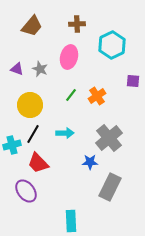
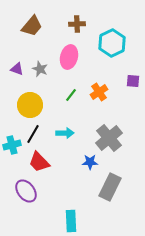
cyan hexagon: moved 2 px up
orange cross: moved 2 px right, 4 px up
red trapezoid: moved 1 px right, 1 px up
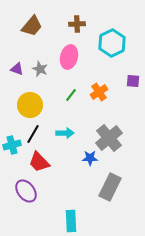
blue star: moved 4 px up
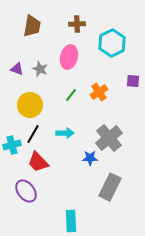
brown trapezoid: rotated 30 degrees counterclockwise
red trapezoid: moved 1 px left
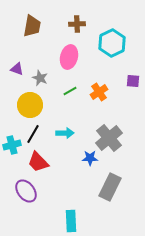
gray star: moved 9 px down
green line: moved 1 px left, 4 px up; rotated 24 degrees clockwise
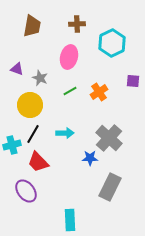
gray cross: rotated 8 degrees counterclockwise
cyan rectangle: moved 1 px left, 1 px up
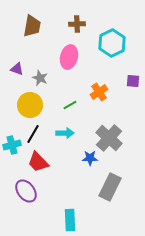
green line: moved 14 px down
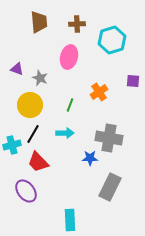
brown trapezoid: moved 7 px right, 4 px up; rotated 15 degrees counterclockwise
cyan hexagon: moved 3 px up; rotated 8 degrees clockwise
green line: rotated 40 degrees counterclockwise
gray cross: rotated 32 degrees counterclockwise
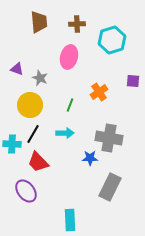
cyan cross: moved 1 px up; rotated 18 degrees clockwise
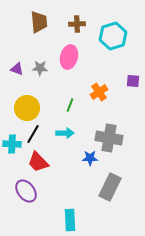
cyan hexagon: moved 1 px right, 4 px up
gray star: moved 10 px up; rotated 21 degrees counterclockwise
yellow circle: moved 3 px left, 3 px down
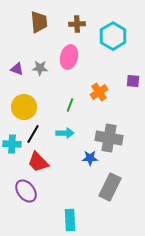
cyan hexagon: rotated 12 degrees counterclockwise
yellow circle: moved 3 px left, 1 px up
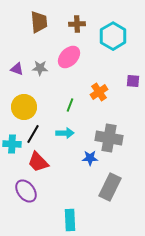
pink ellipse: rotated 30 degrees clockwise
